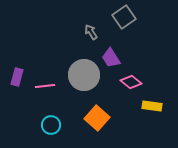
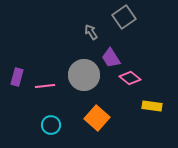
pink diamond: moved 1 px left, 4 px up
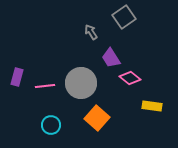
gray circle: moved 3 px left, 8 px down
